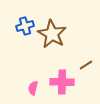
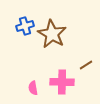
pink semicircle: rotated 24 degrees counterclockwise
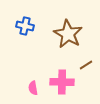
blue cross: rotated 30 degrees clockwise
brown star: moved 16 px right
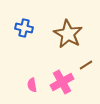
blue cross: moved 1 px left, 2 px down
pink cross: rotated 30 degrees counterclockwise
pink semicircle: moved 1 px left, 3 px up
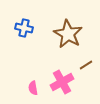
pink semicircle: moved 1 px right, 3 px down
